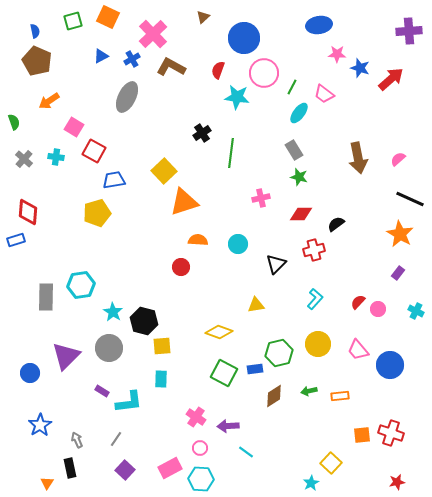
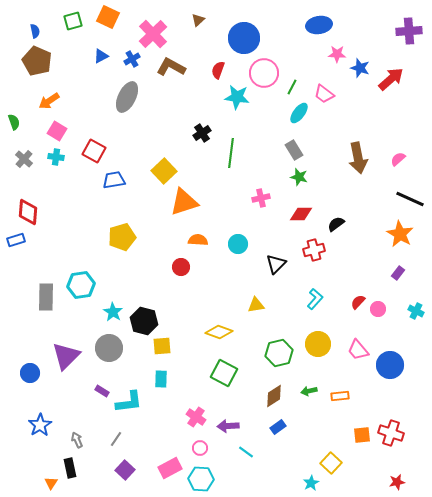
brown triangle at (203, 17): moved 5 px left, 3 px down
pink square at (74, 127): moved 17 px left, 4 px down
yellow pentagon at (97, 213): moved 25 px right, 24 px down
blue rectangle at (255, 369): moved 23 px right, 58 px down; rotated 28 degrees counterclockwise
orange triangle at (47, 483): moved 4 px right
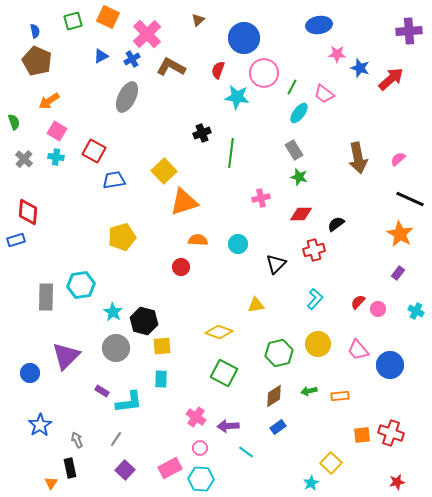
pink cross at (153, 34): moved 6 px left
black cross at (202, 133): rotated 12 degrees clockwise
gray circle at (109, 348): moved 7 px right
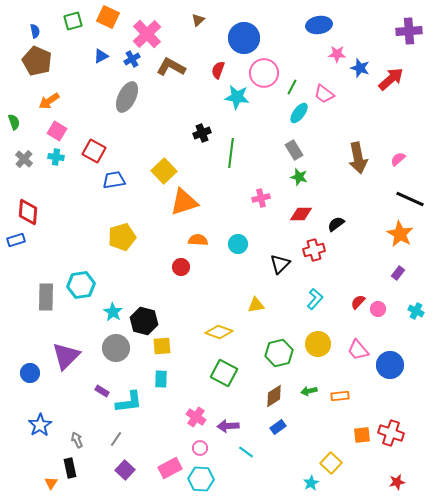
black triangle at (276, 264): moved 4 px right
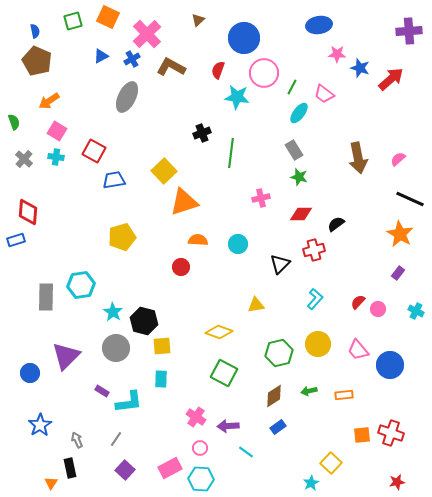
orange rectangle at (340, 396): moved 4 px right, 1 px up
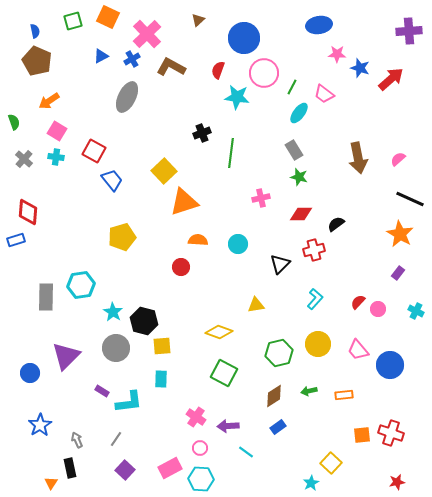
blue trapezoid at (114, 180): moved 2 px left; rotated 60 degrees clockwise
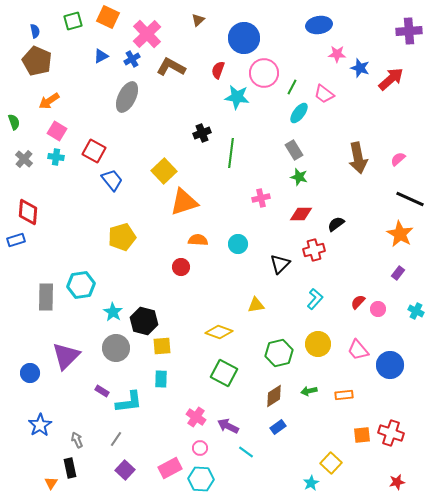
purple arrow at (228, 426): rotated 30 degrees clockwise
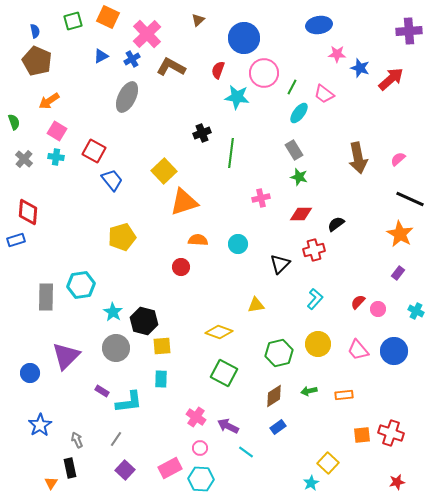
blue circle at (390, 365): moved 4 px right, 14 px up
yellow square at (331, 463): moved 3 px left
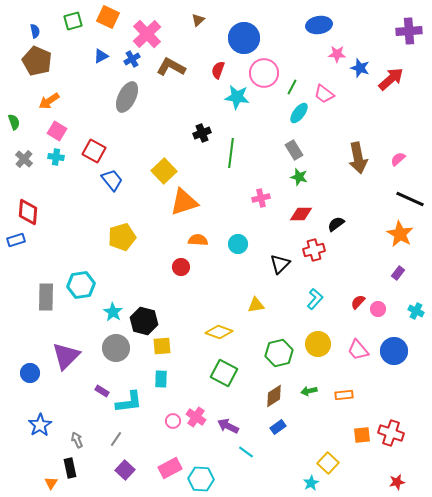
pink circle at (200, 448): moved 27 px left, 27 px up
